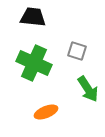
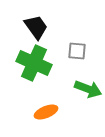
black trapezoid: moved 3 px right, 10 px down; rotated 48 degrees clockwise
gray square: rotated 12 degrees counterclockwise
green arrow: rotated 36 degrees counterclockwise
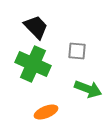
black trapezoid: rotated 8 degrees counterclockwise
green cross: moved 1 px left, 1 px down
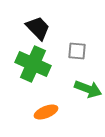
black trapezoid: moved 2 px right, 1 px down
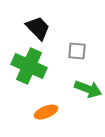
green cross: moved 4 px left, 2 px down
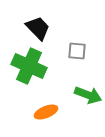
green arrow: moved 6 px down
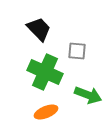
black trapezoid: moved 1 px right, 1 px down
green cross: moved 16 px right, 6 px down
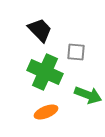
black trapezoid: moved 1 px right, 1 px down
gray square: moved 1 px left, 1 px down
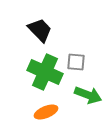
gray square: moved 10 px down
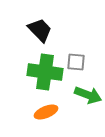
green cross: rotated 16 degrees counterclockwise
